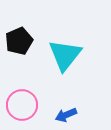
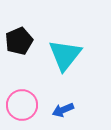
blue arrow: moved 3 px left, 5 px up
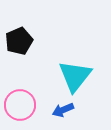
cyan triangle: moved 10 px right, 21 px down
pink circle: moved 2 px left
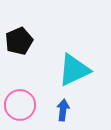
cyan triangle: moved 1 px left, 6 px up; rotated 27 degrees clockwise
blue arrow: rotated 120 degrees clockwise
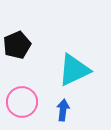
black pentagon: moved 2 px left, 4 px down
pink circle: moved 2 px right, 3 px up
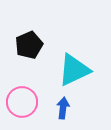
black pentagon: moved 12 px right
blue arrow: moved 2 px up
